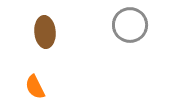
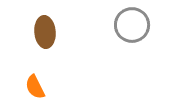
gray circle: moved 2 px right
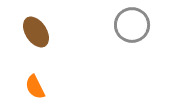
brown ellipse: moved 9 px left; rotated 28 degrees counterclockwise
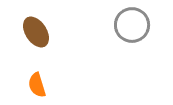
orange semicircle: moved 2 px right, 2 px up; rotated 10 degrees clockwise
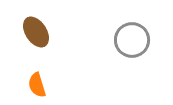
gray circle: moved 15 px down
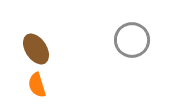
brown ellipse: moved 17 px down
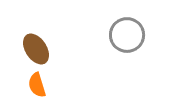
gray circle: moved 5 px left, 5 px up
